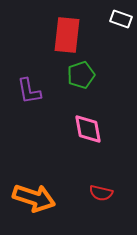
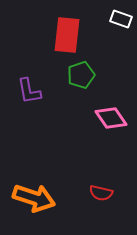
pink diamond: moved 23 px right, 11 px up; rotated 24 degrees counterclockwise
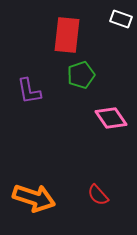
red semicircle: moved 3 px left, 2 px down; rotated 35 degrees clockwise
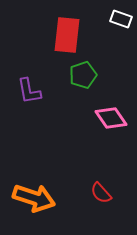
green pentagon: moved 2 px right
red semicircle: moved 3 px right, 2 px up
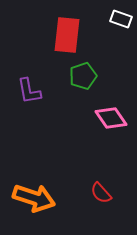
green pentagon: moved 1 px down
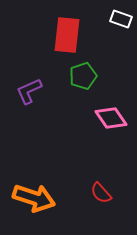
purple L-shape: rotated 76 degrees clockwise
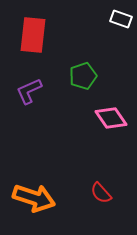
red rectangle: moved 34 px left
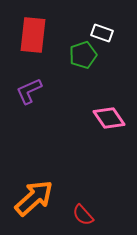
white rectangle: moved 19 px left, 14 px down
green pentagon: moved 21 px up
pink diamond: moved 2 px left
red semicircle: moved 18 px left, 22 px down
orange arrow: rotated 60 degrees counterclockwise
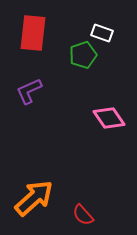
red rectangle: moved 2 px up
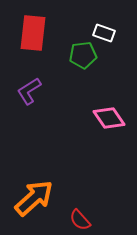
white rectangle: moved 2 px right
green pentagon: rotated 12 degrees clockwise
purple L-shape: rotated 8 degrees counterclockwise
red semicircle: moved 3 px left, 5 px down
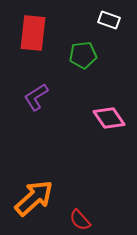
white rectangle: moved 5 px right, 13 px up
purple L-shape: moved 7 px right, 6 px down
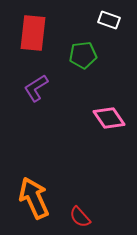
purple L-shape: moved 9 px up
orange arrow: rotated 72 degrees counterclockwise
red semicircle: moved 3 px up
